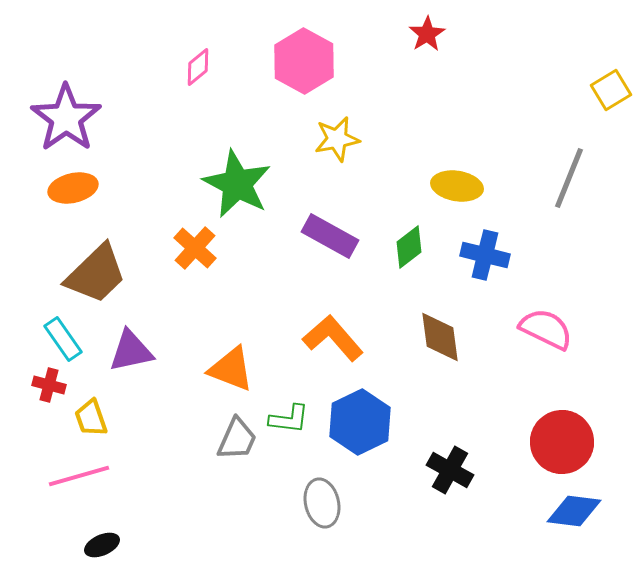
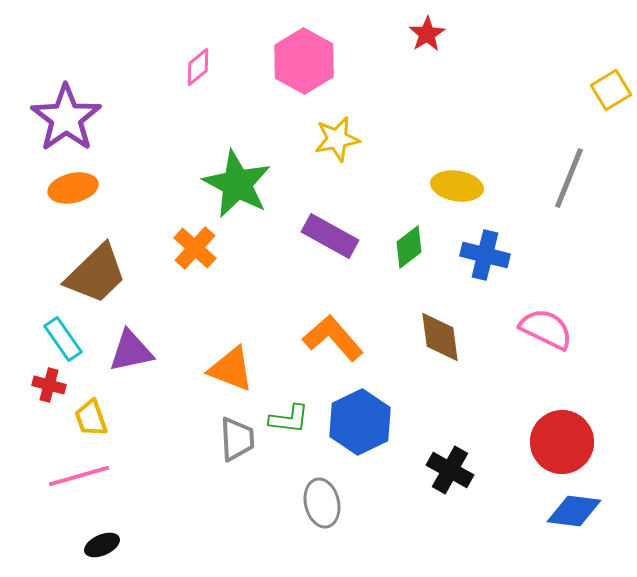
gray trapezoid: rotated 27 degrees counterclockwise
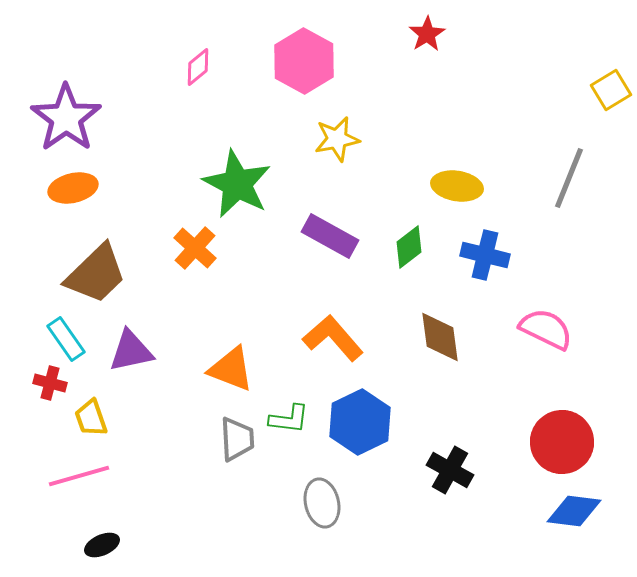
cyan rectangle: moved 3 px right
red cross: moved 1 px right, 2 px up
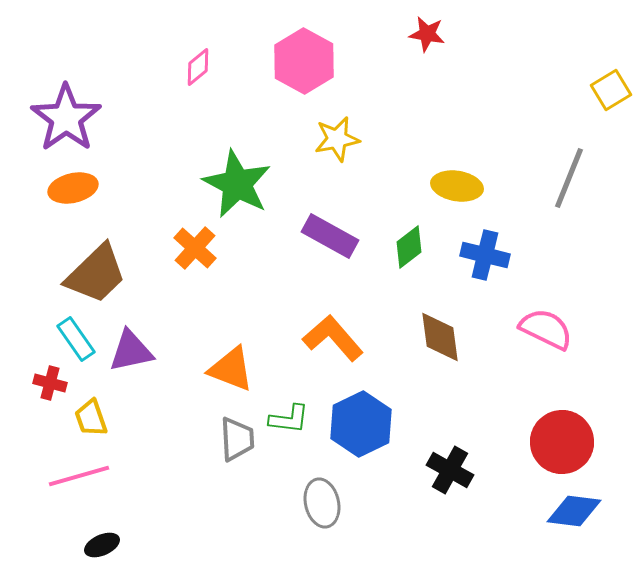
red star: rotated 30 degrees counterclockwise
cyan rectangle: moved 10 px right
blue hexagon: moved 1 px right, 2 px down
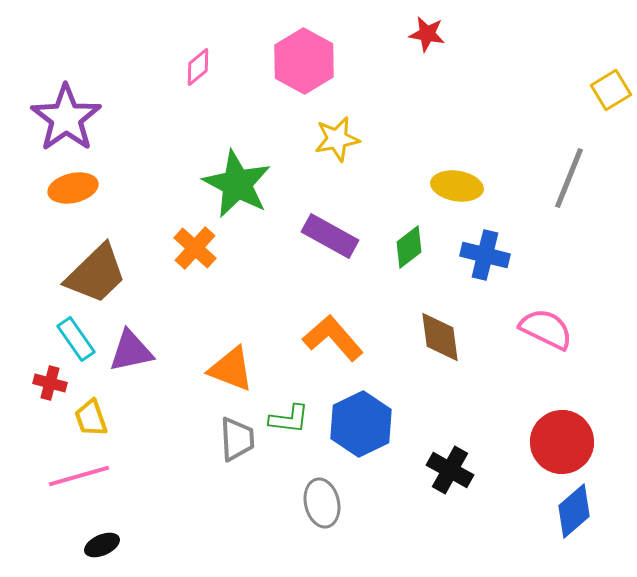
blue diamond: rotated 48 degrees counterclockwise
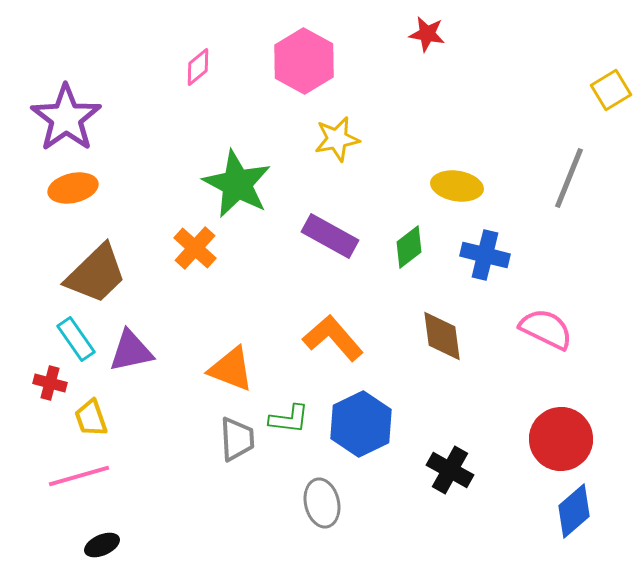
brown diamond: moved 2 px right, 1 px up
red circle: moved 1 px left, 3 px up
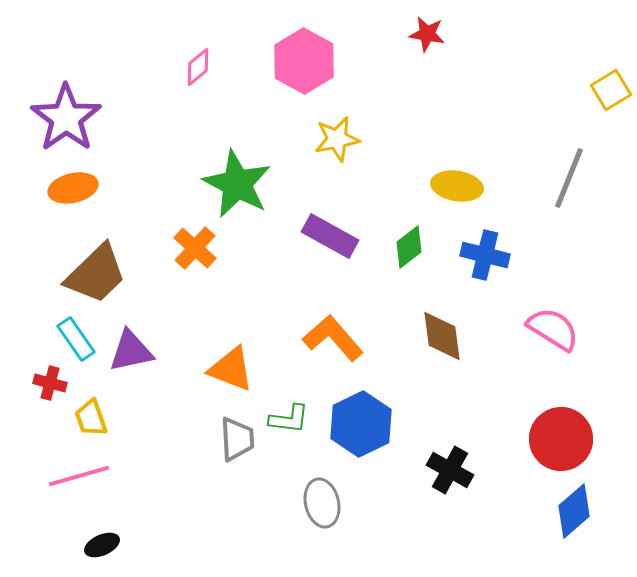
pink semicircle: moved 7 px right; rotated 6 degrees clockwise
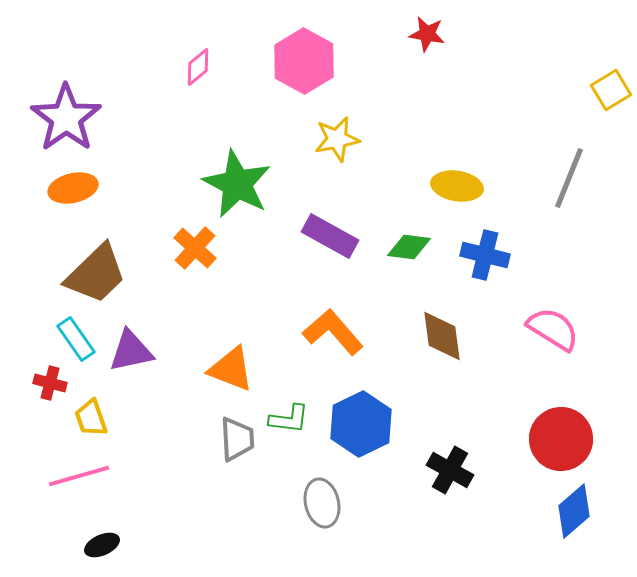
green diamond: rotated 45 degrees clockwise
orange L-shape: moved 6 px up
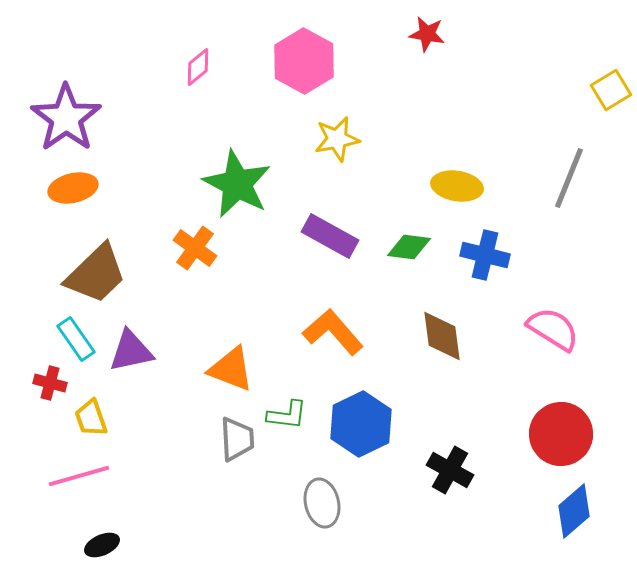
orange cross: rotated 6 degrees counterclockwise
green L-shape: moved 2 px left, 4 px up
red circle: moved 5 px up
